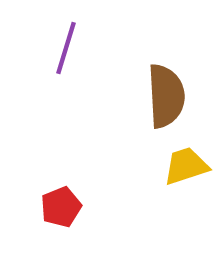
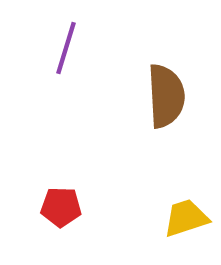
yellow trapezoid: moved 52 px down
red pentagon: rotated 24 degrees clockwise
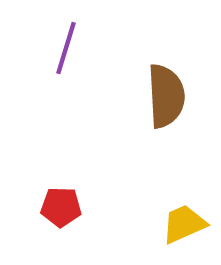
yellow trapezoid: moved 2 px left, 6 px down; rotated 6 degrees counterclockwise
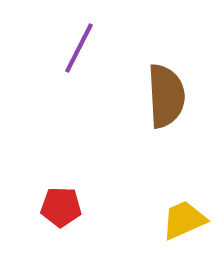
purple line: moved 13 px right; rotated 10 degrees clockwise
yellow trapezoid: moved 4 px up
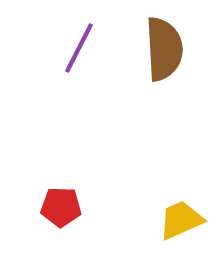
brown semicircle: moved 2 px left, 47 px up
yellow trapezoid: moved 3 px left
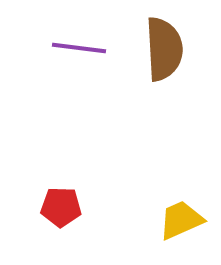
purple line: rotated 70 degrees clockwise
